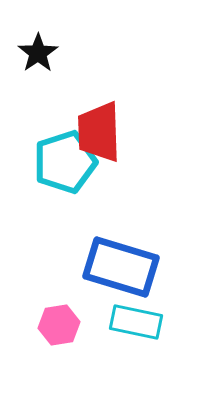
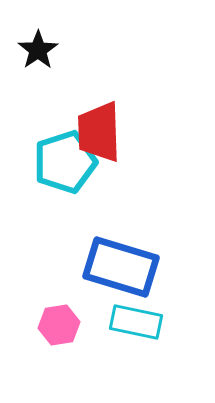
black star: moved 3 px up
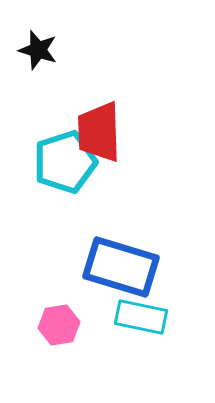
black star: rotated 21 degrees counterclockwise
cyan rectangle: moved 5 px right, 5 px up
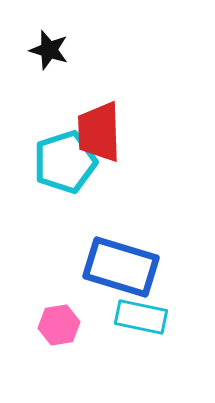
black star: moved 11 px right
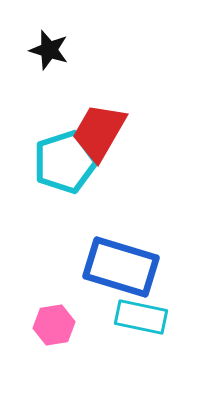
red trapezoid: rotated 32 degrees clockwise
pink hexagon: moved 5 px left
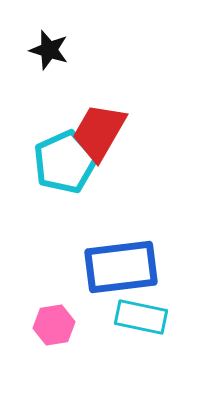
cyan pentagon: rotated 6 degrees counterclockwise
blue rectangle: rotated 24 degrees counterclockwise
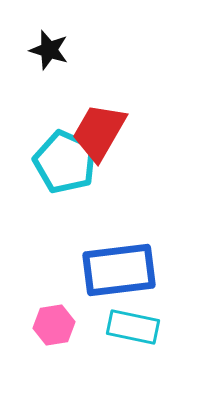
cyan pentagon: rotated 24 degrees counterclockwise
blue rectangle: moved 2 px left, 3 px down
cyan rectangle: moved 8 px left, 10 px down
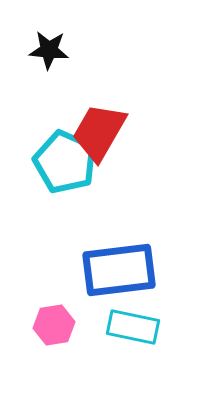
black star: rotated 12 degrees counterclockwise
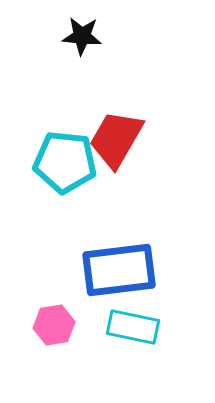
black star: moved 33 px right, 14 px up
red trapezoid: moved 17 px right, 7 px down
cyan pentagon: rotated 18 degrees counterclockwise
